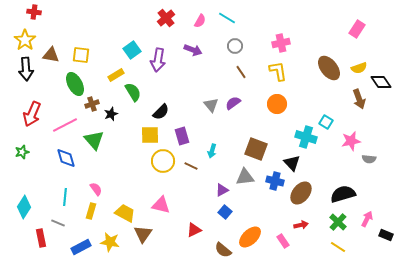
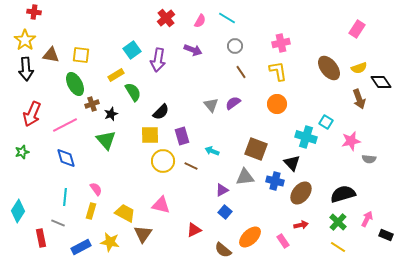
green triangle at (94, 140): moved 12 px right
cyan arrow at (212, 151): rotated 96 degrees clockwise
cyan diamond at (24, 207): moved 6 px left, 4 px down
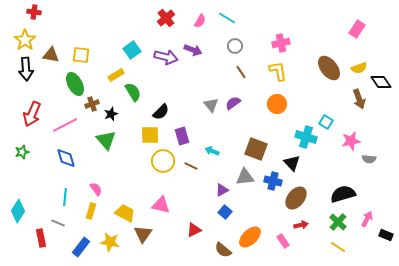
purple arrow at (158, 60): moved 8 px right, 3 px up; rotated 85 degrees counterclockwise
blue cross at (275, 181): moved 2 px left
brown ellipse at (301, 193): moved 5 px left, 5 px down
blue rectangle at (81, 247): rotated 24 degrees counterclockwise
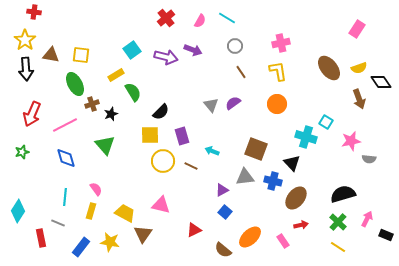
green triangle at (106, 140): moved 1 px left, 5 px down
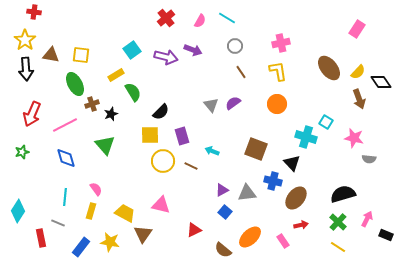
yellow semicircle at (359, 68): moved 1 px left, 4 px down; rotated 28 degrees counterclockwise
pink star at (351, 141): moved 3 px right, 3 px up; rotated 24 degrees clockwise
gray triangle at (245, 177): moved 2 px right, 16 px down
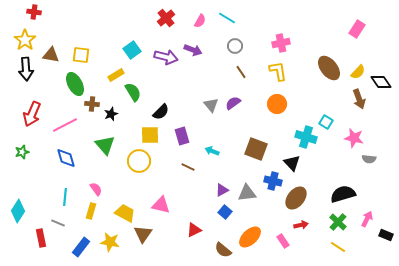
brown cross at (92, 104): rotated 24 degrees clockwise
yellow circle at (163, 161): moved 24 px left
brown line at (191, 166): moved 3 px left, 1 px down
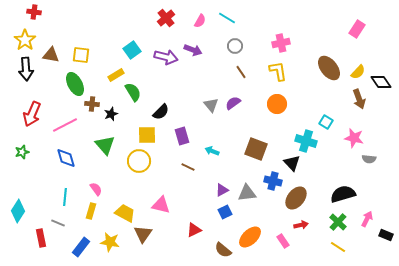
yellow square at (150, 135): moved 3 px left
cyan cross at (306, 137): moved 4 px down
blue square at (225, 212): rotated 24 degrees clockwise
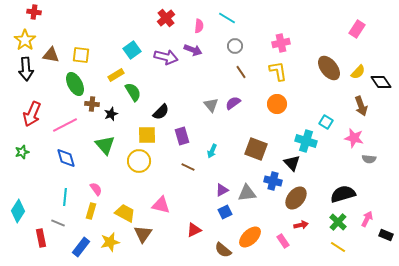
pink semicircle at (200, 21): moved 1 px left, 5 px down; rotated 24 degrees counterclockwise
brown arrow at (359, 99): moved 2 px right, 7 px down
cyan arrow at (212, 151): rotated 88 degrees counterclockwise
yellow star at (110, 242): rotated 24 degrees counterclockwise
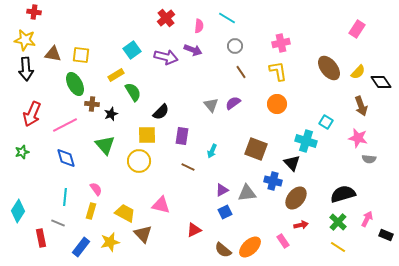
yellow star at (25, 40): rotated 25 degrees counterclockwise
brown triangle at (51, 55): moved 2 px right, 1 px up
purple rectangle at (182, 136): rotated 24 degrees clockwise
pink star at (354, 138): moved 4 px right
brown triangle at (143, 234): rotated 18 degrees counterclockwise
orange ellipse at (250, 237): moved 10 px down
